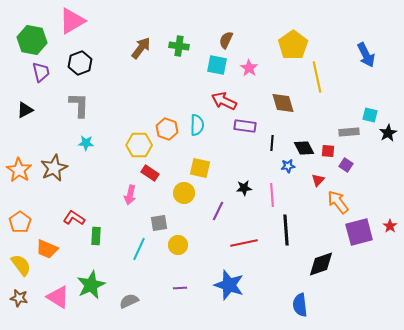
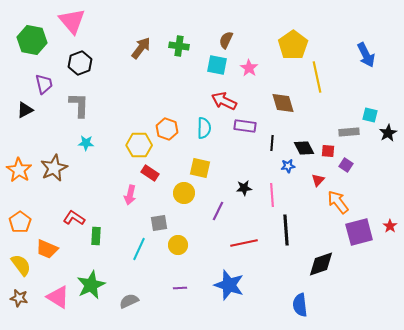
pink triangle at (72, 21): rotated 40 degrees counterclockwise
purple trapezoid at (41, 72): moved 3 px right, 12 px down
cyan semicircle at (197, 125): moved 7 px right, 3 px down
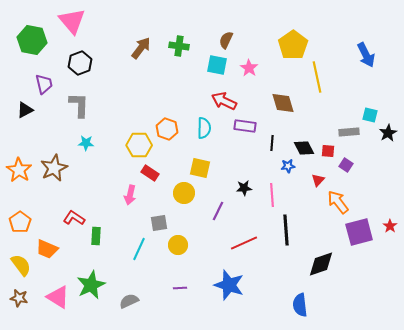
red line at (244, 243): rotated 12 degrees counterclockwise
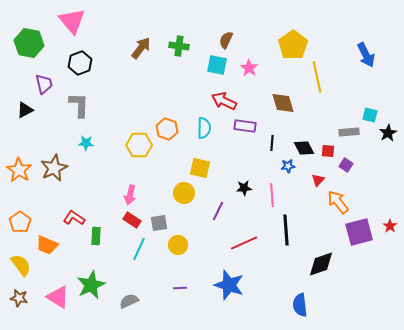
green hexagon at (32, 40): moved 3 px left, 3 px down
red rectangle at (150, 173): moved 18 px left, 47 px down
orange trapezoid at (47, 249): moved 4 px up
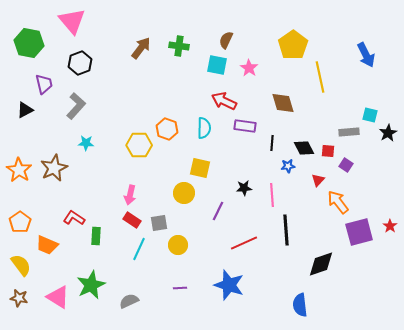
yellow line at (317, 77): moved 3 px right
gray L-shape at (79, 105): moved 3 px left, 1 px down; rotated 40 degrees clockwise
